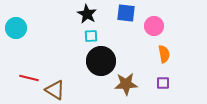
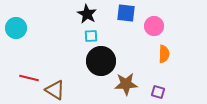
orange semicircle: rotated 12 degrees clockwise
purple square: moved 5 px left, 9 px down; rotated 16 degrees clockwise
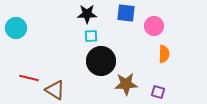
black star: rotated 30 degrees counterclockwise
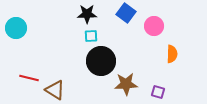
blue square: rotated 30 degrees clockwise
orange semicircle: moved 8 px right
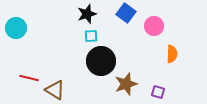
black star: rotated 18 degrees counterclockwise
brown star: rotated 15 degrees counterclockwise
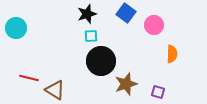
pink circle: moved 1 px up
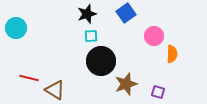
blue square: rotated 18 degrees clockwise
pink circle: moved 11 px down
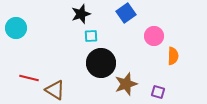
black star: moved 6 px left
orange semicircle: moved 1 px right, 2 px down
black circle: moved 2 px down
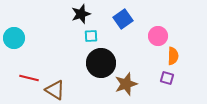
blue square: moved 3 px left, 6 px down
cyan circle: moved 2 px left, 10 px down
pink circle: moved 4 px right
purple square: moved 9 px right, 14 px up
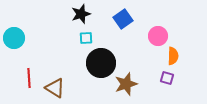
cyan square: moved 5 px left, 2 px down
red line: rotated 72 degrees clockwise
brown triangle: moved 2 px up
